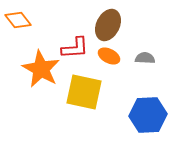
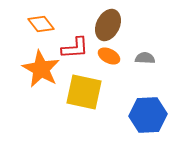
orange diamond: moved 23 px right, 4 px down
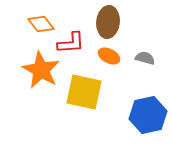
brown ellipse: moved 3 px up; rotated 20 degrees counterclockwise
red L-shape: moved 4 px left, 5 px up
gray semicircle: rotated 12 degrees clockwise
orange star: moved 1 px down
blue hexagon: rotated 9 degrees counterclockwise
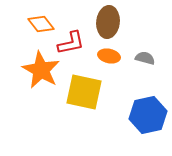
red L-shape: rotated 8 degrees counterclockwise
orange ellipse: rotated 15 degrees counterclockwise
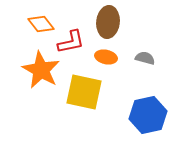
red L-shape: moved 1 px up
orange ellipse: moved 3 px left, 1 px down
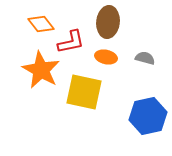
blue hexagon: moved 1 px down
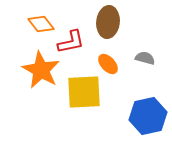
orange ellipse: moved 2 px right, 7 px down; rotated 35 degrees clockwise
yellow square: rotated 15 degrees counterclockwise
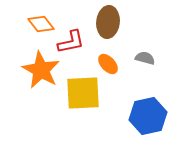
yellow square: moved 1 px left, 1 px down
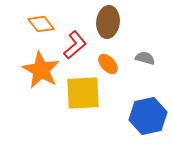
red L-shape: moved 4 px right, 3 px down; rotated 28 degrees counterclockwise
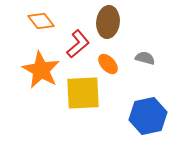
orange diamond: moved 3 px up
red L-shape: moved 3 px right, 1 px up
